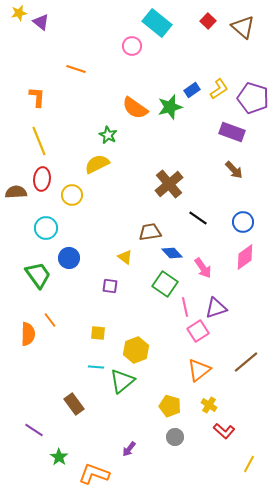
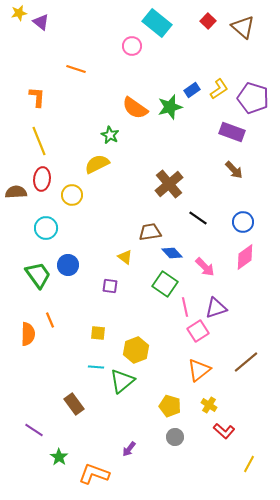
green star at (108, 135): moved 2 px right
blue circle at (69, 258): moved 1 px left, 7 px down
pink arrow at (203, 268): moved 2 px right, 1 px up; rotated 10 degrees counterclockwise
orange line at (50, 320): rotated 14 degrees clockwise
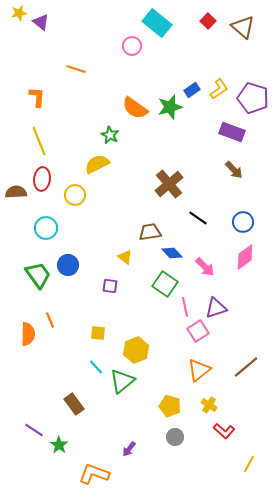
yellow circle at (72, 195): moved 3 px right
brown line at (246, 362): moved 5 px down
cyan line at (96, 367): rotated 42 degrees clockwise
green star at (59, 457): moved 12 px up
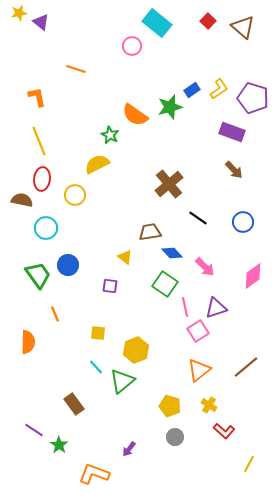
orange L-shape at (37, 97): rotated 15 degrees counterclockwise
orange semicircle at (135, 108): moved 7 px down
brown semicircle at (16, 192): moved 6 px right, 8 px down; rotated 15 degrees clockwise
pink diamond at (245, 257): moved 8 px right, 19 px down
orange line at (50, 320): moved 5 px right, 6 px up
orange semicircle at (28, 334): moved 8 px down
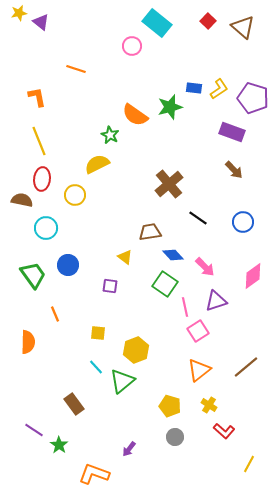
blue rectangle at (192, 90): moved 2 px right, 2 px up; rotated 42 degrees clockwise
blue diamond at (172, 253): moved 1 px right, 2 px down
green trapezoid at (38, 275): moved 5 px left
purple triangle at (216, 308): moved 7 px up
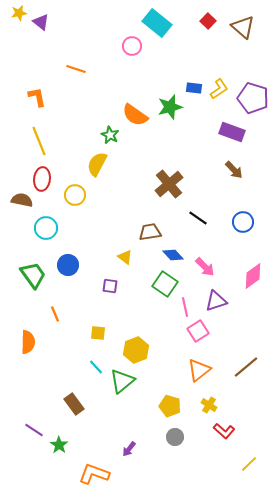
yellow semicircle at (97, 164): rotated 35 degrees counterclockwise
yellow line at (249, 464): rotated 18 degrees clockwise
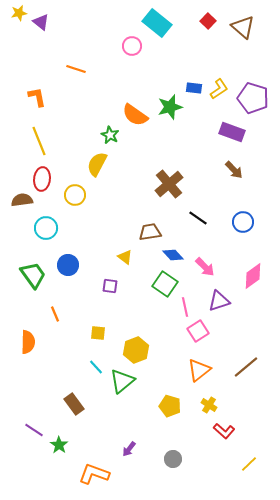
brown semicircle at (22, 200): rotated 20 degrees counterclockwise
purple triangle at (216, 301): moved 3 px right
gray circle at (175, 437): moved 2 px left, 22 px down
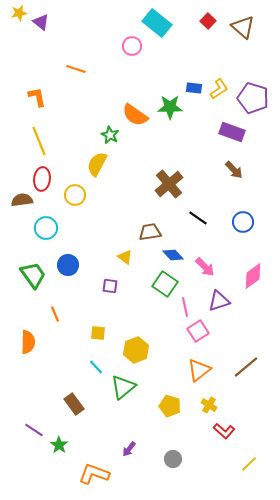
green star at (170, 107): rotated 15 degrees clockwise
green triangle at (122, 381): moved 1 px right, 6 px down
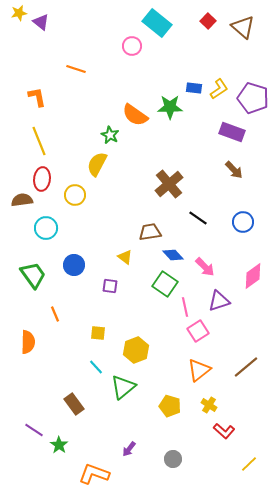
blue circle at (68, 265): moved 6 px right
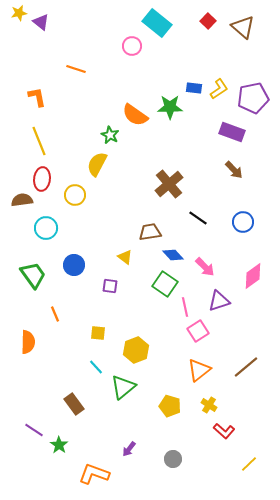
purple pentagon at (253, 98): rotated 28 degrees counterclockwise
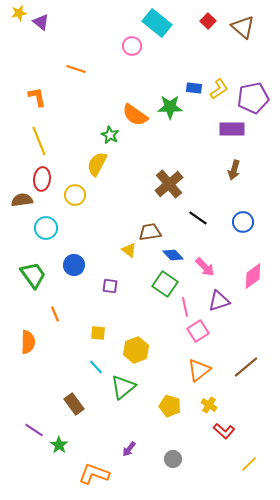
purple rectangle at (232, 132): moved 3 px up; rotated 20 degrees counterclockwise
brown arrow at (234, 170): rotated 60 degrees clockwise
yellow triangle at (125, 257): moved 4 px right, 7 px up
